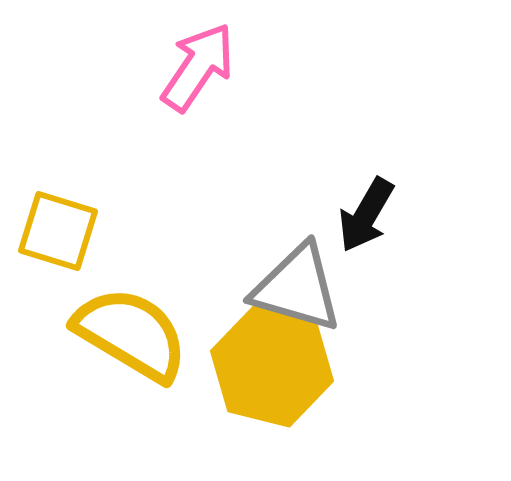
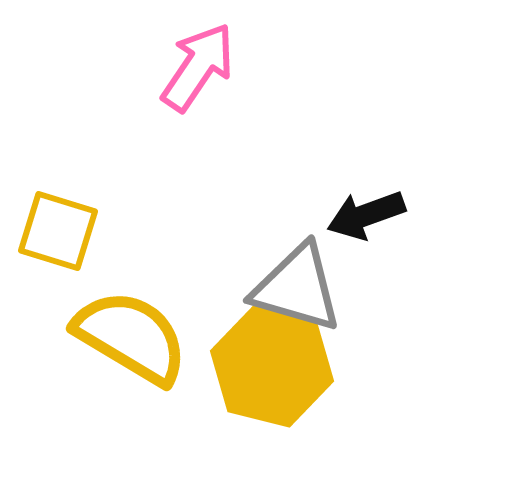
black arrow: rotated 40 degrees clockwise
yellow semicircle: moved 3 px down
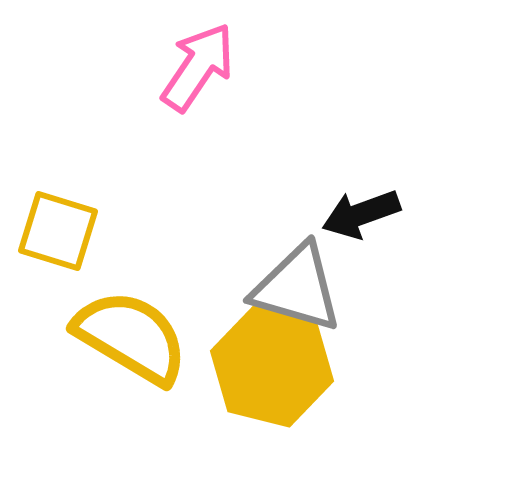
black arrow: moved 5 px left, 1 px up
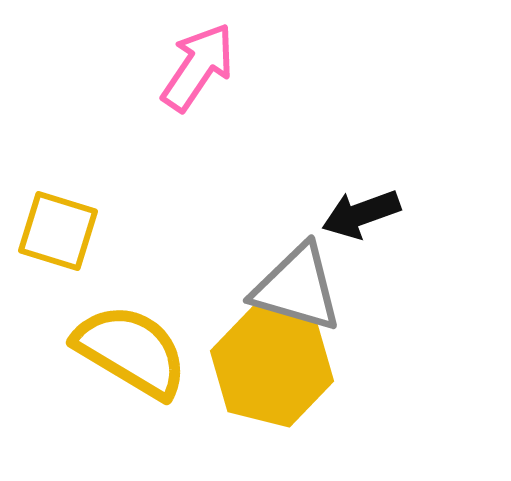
yellow semicircle: moved 14 px down
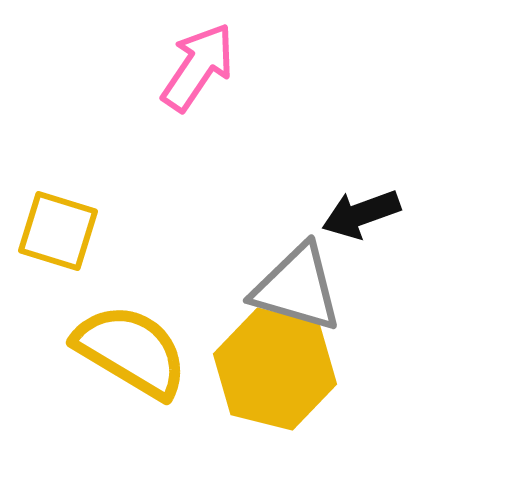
yellow hexagon: moved 3 px right, 3 px down
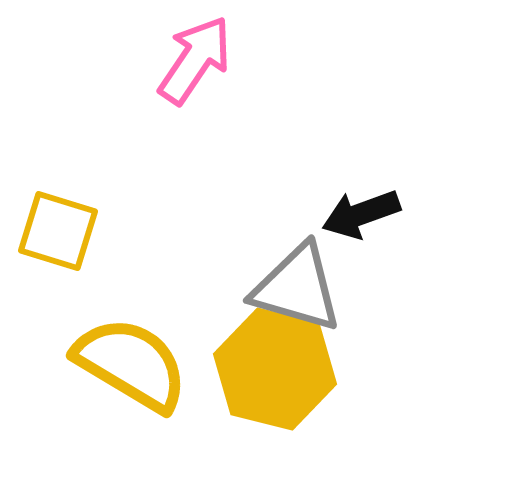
pink arrow: moved 3 px left, 7 px up
yellow semicircle: moved 13 px down
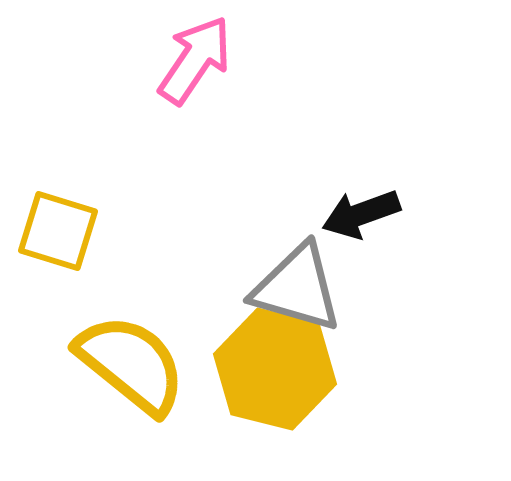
yellow semicircle: rotated 8 degrees clockwise
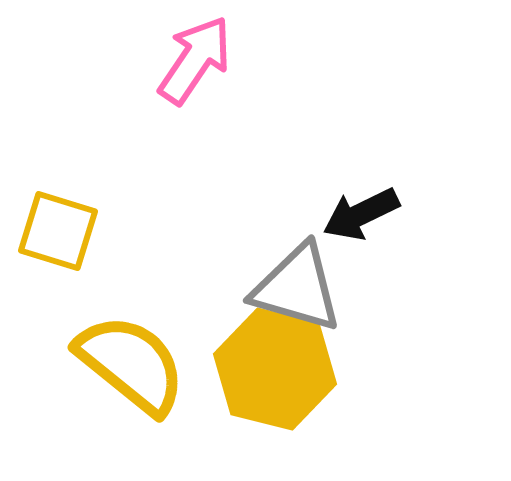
black arrow: rotated 6 degrees counterclockwise
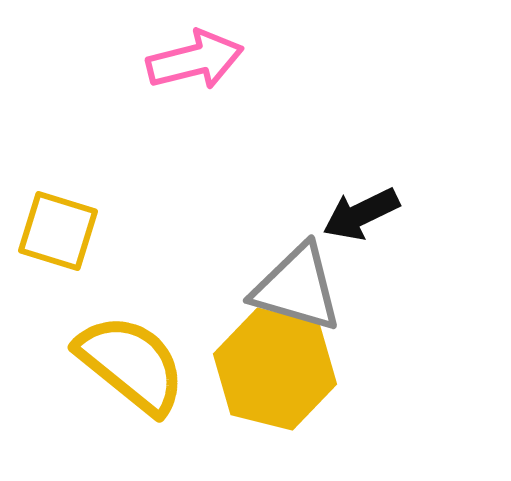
pink arrow: rotated 42 degrees clockwise
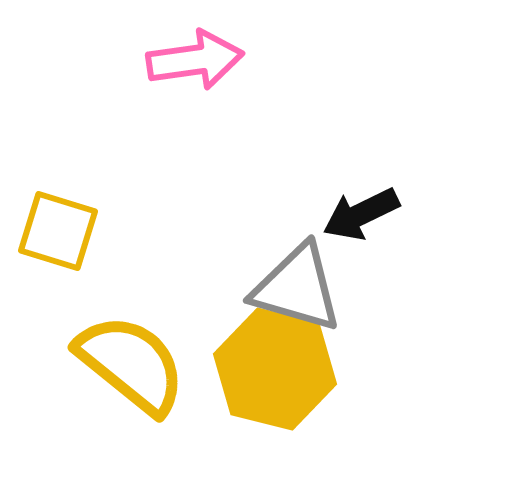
pink arrow: rotated 6 degrees clockwise
